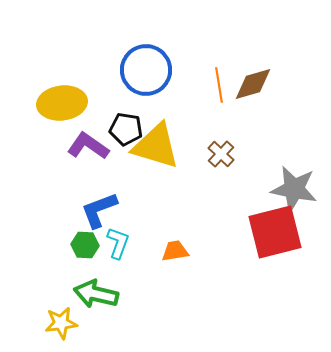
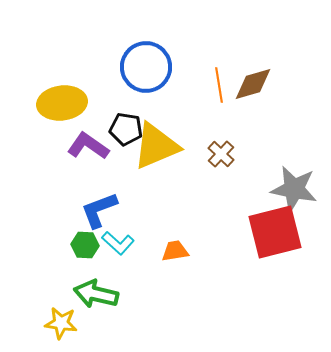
blue circle: moved 3 px up
yellow triangle: rotated 40 degrees counterclockwise
cyan L-shape: rotated 112 degrees clockwise
yellow star: rotated 16 degrees clockwise
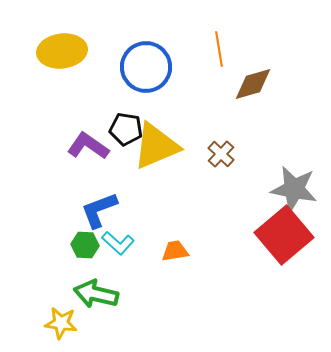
orange line: moved 36 px up
yellow ellipse: moved 52 px up
red square: moved 9 px right, 3 px down; rotated 26 degrees counterclockwise
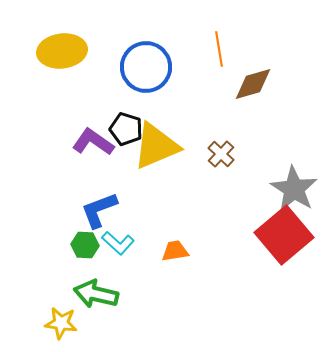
black pentagon: rotated 8 degrees clockwise
purple L-shape: moved 5 px right, 4 px up
gray star: rotated 21 degrees clockwise
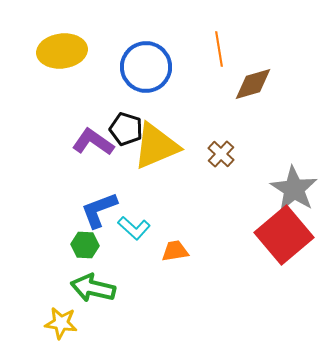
cyan L-shape: moved 16 px right, 15 px up
green arrow: moved 3 px left, 6 px up
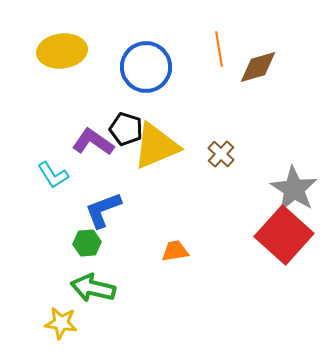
brown diamond: moved 5 px right, 17 px up
blue L-shape: moved 4 px right
cyan L-shape: moved 81 px left, 53 px up; rotated 16 degrees clockwise
red square: rotated 8 degrees counterclockwise
green hexagon: moved 2 px right, 2 px up; rotated 8 degrees counterclockwise
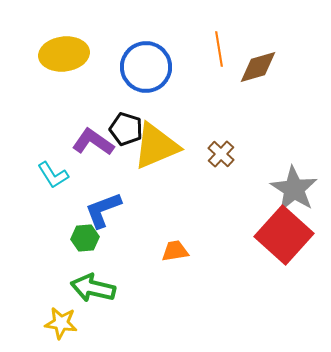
yellow ellipse: moved 2 px right, 3 px down
green hexagon: moved 2 px left, 5 px up
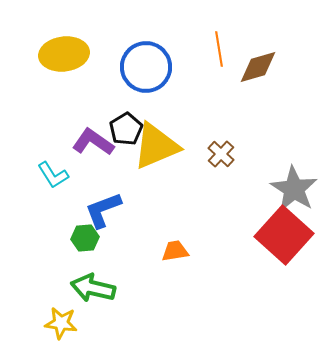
black pentagon: rotated 24 degrees clockwise
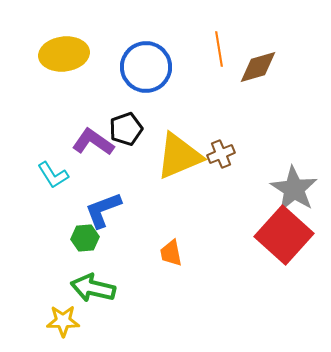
black pentagon: rotated 12 degrees clockwise
yellow triangle: moved 23 px right, 10 px down
brown cross: rotated 24 degrees clockwise
orange trapezoid: moved 4 px left, 2 px down; rotated 92 degrees counterclockwise
yellow star: moved 2 px right, 2 px up; rotated 8 degrees counterclockwise
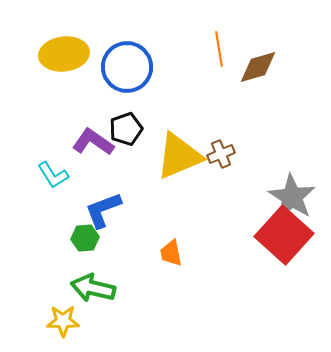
blue circle: moved 19 px left
gray star: moved 2 px left, 8 px down
